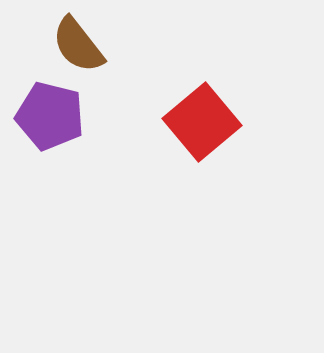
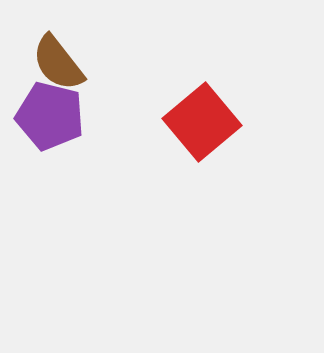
brown semicircle: moved 20 px left, 18 px down
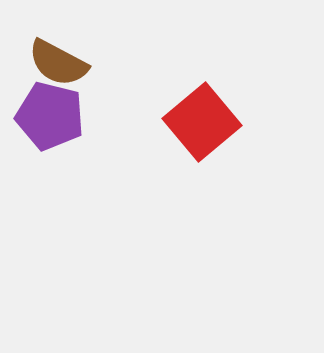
brown semicircle: rotated 24 degrees counterclockwise
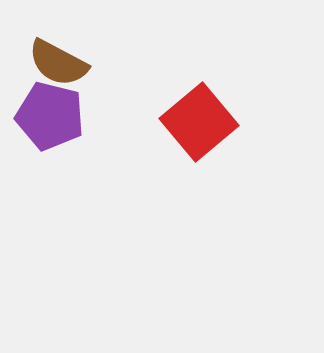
red square: moved 3 px left
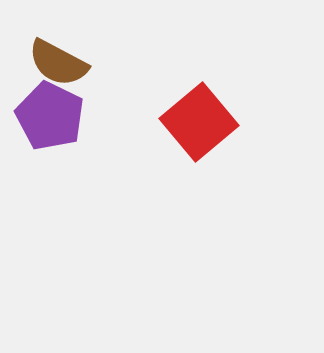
purple pentagon: rotated 12 degrees clockwise
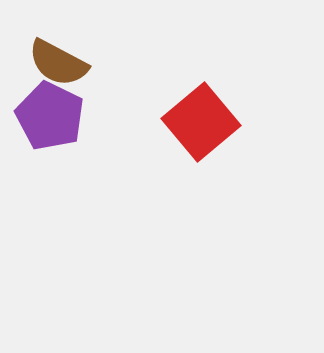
red square: moved 2 px right
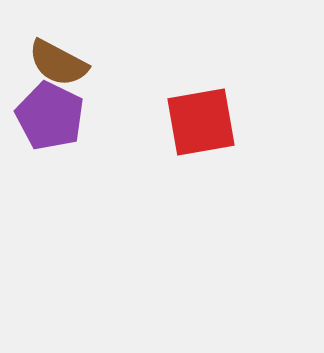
red square: rotated 30 degrees clockwise
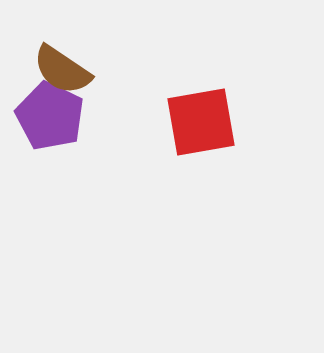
brown semicircle: moved 4 px right, 7 px down; rotated 6 degrees clockwise
